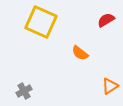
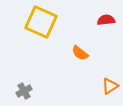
red semicircle: rotated 24 degrees clockwise
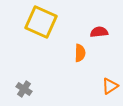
red semicircle: moved 7 px left, 12 px down
orange semicircle: rotated 126 degrees counterclockwise
gray cross: moved 2 px up; rotated 28 degrees counterclockwise
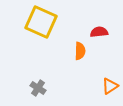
orange semicircle: moved 2 px up
gray cross: moved 14 px right, 1 px up
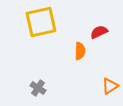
yellow square: rotated 36 degrees counterclockwise
red semicircle: rotated 18 degrees counterclockwise
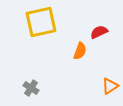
orange semicircle: rotated 18 degrees clockwise
gray cross: moved 7 px left
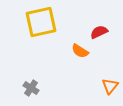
orange semicircle: rotated 102 degrees clockwise
orange triangle: rotated 18 degrees counterclockwise
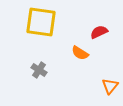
yellow square: rotated 20 degrees clockwise
orange semicircle: moved 2 px down
gray cross: moved 8 px right, 18 px up
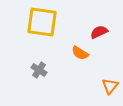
yellow square: moved 1 px right
